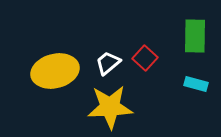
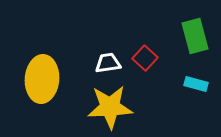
green rectangle: rotated 16 degrees counterclockwise
white trapezoid: rotated 32 degrees clockwise
yellow ellipse: moved 13 px left, 8 px down; rotated 72 degrees counterclockwise
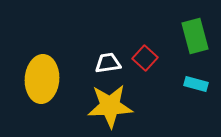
yellow star: moved 1 px up
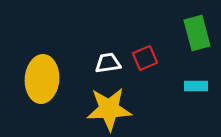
green rectangle: moved 2 px right, 3 px up
red square: rotated 25 degrees clockwise
cyan rectangle: moved 2 px down; rotated 15 degrees counterclockwise
yellow star: moved 1 px left, 3 px down
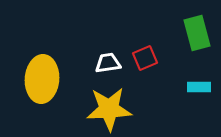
cyan rectangle: moved 3 px right, 1 px down
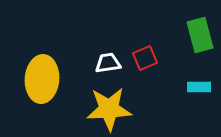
green rectangle: moved 3 px right, 2 px down
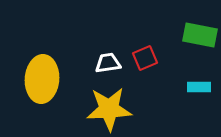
green rectangle: rotated 64 degrees counterclockwise
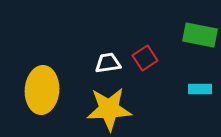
red square: rotated 10 degrees counterclockwise
yellow ellipse: moved 11 px down
cyan rectangle: moved 1 px right, 2 px down
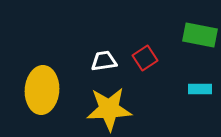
white trapezoid: moved 4 px left, 2 px up
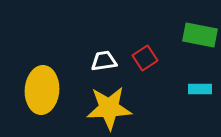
yellow star: moved 1 px up
